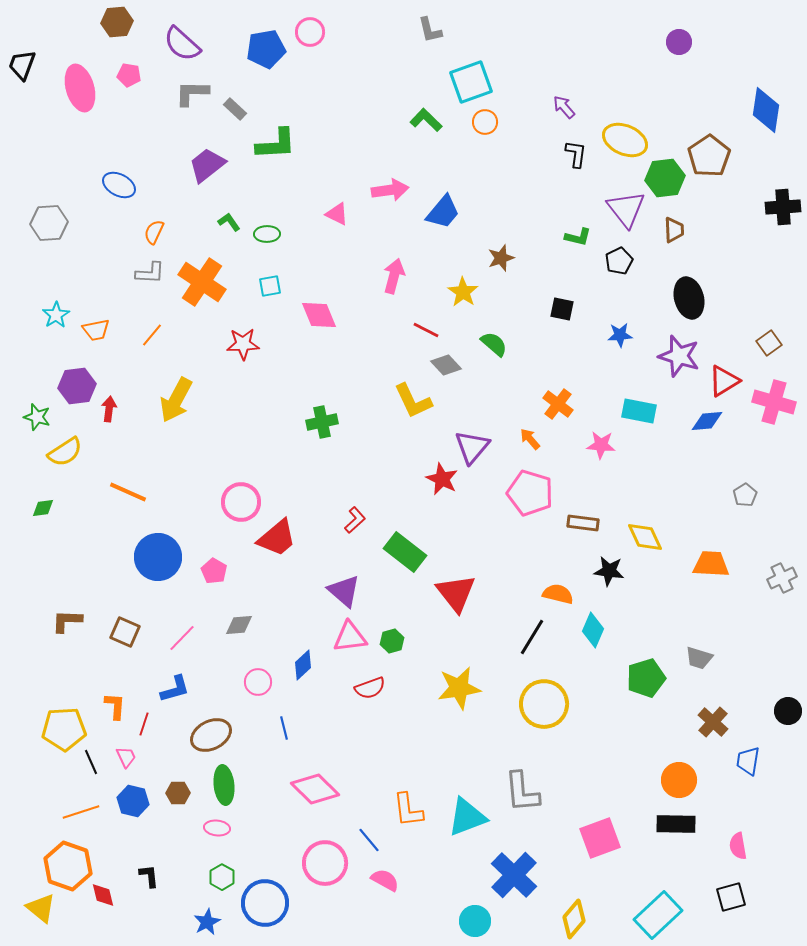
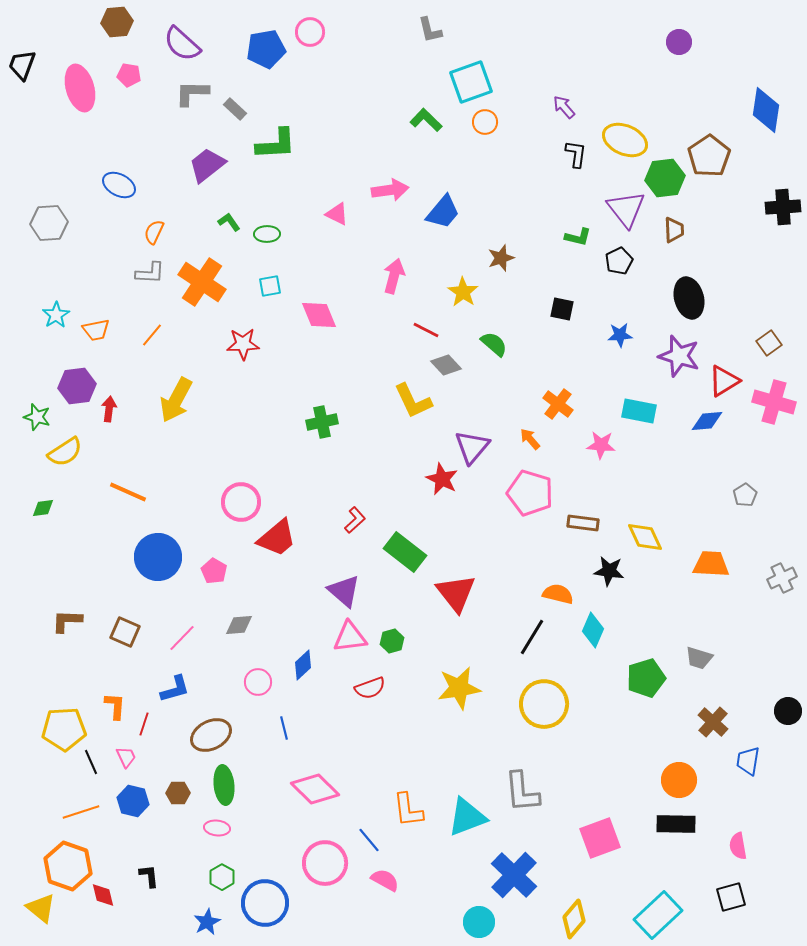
cyan circle at (475, 921): moved 4 px right, 1 px down
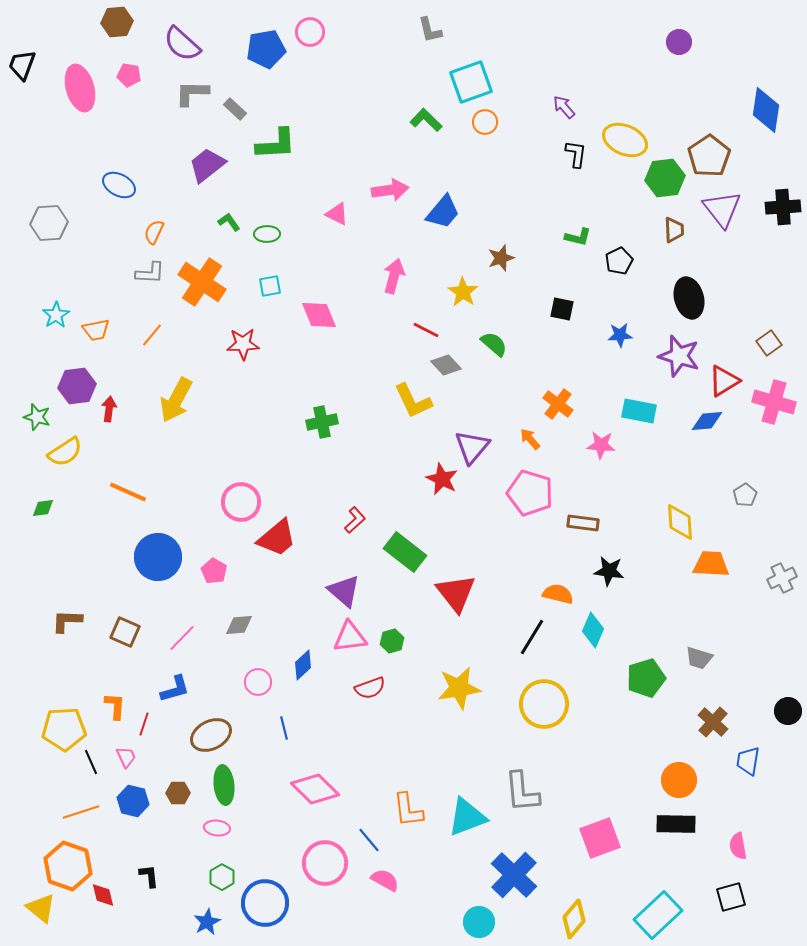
purple triangle at (626, 209): moved 96 px right
yellow diamond at (645, 537): moved 35 px right, 15 px up; rotated 21 degrees clockwise
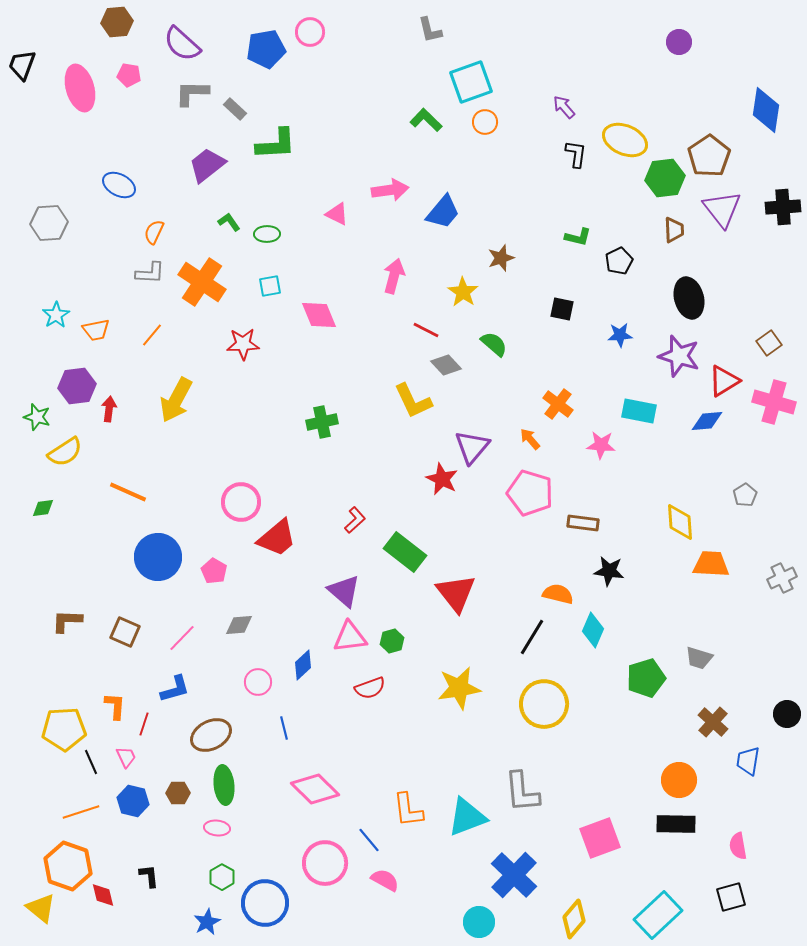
black circle at (788, 711): moved 1 px left, 3 px down
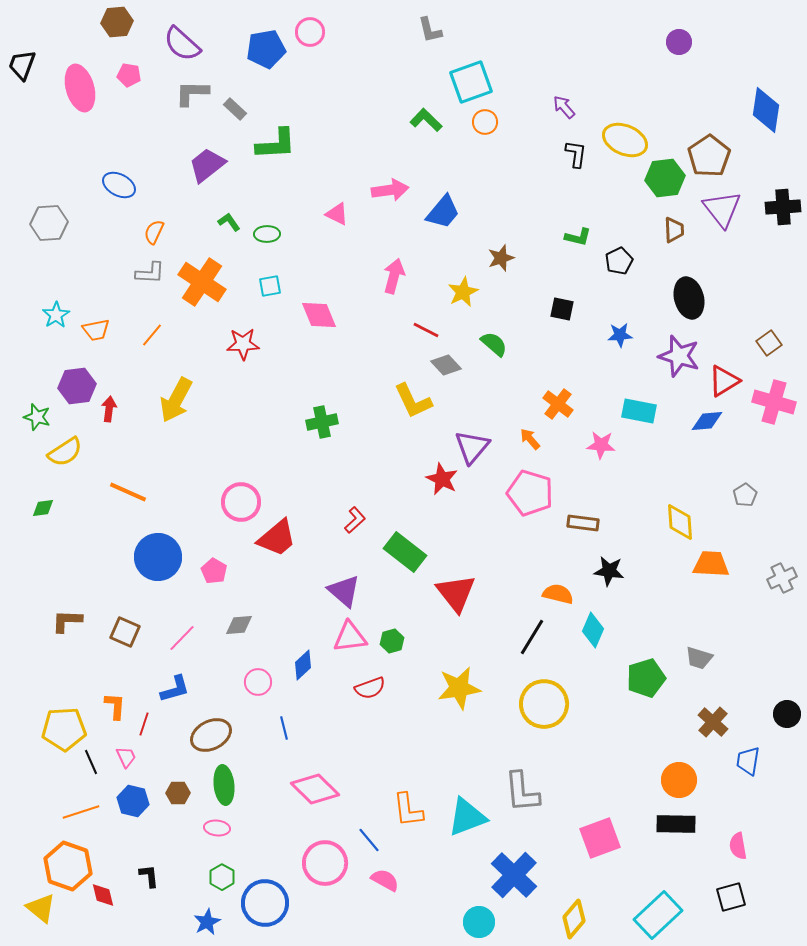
yellow star at (463, 292): rotated 12 degrees clockwise
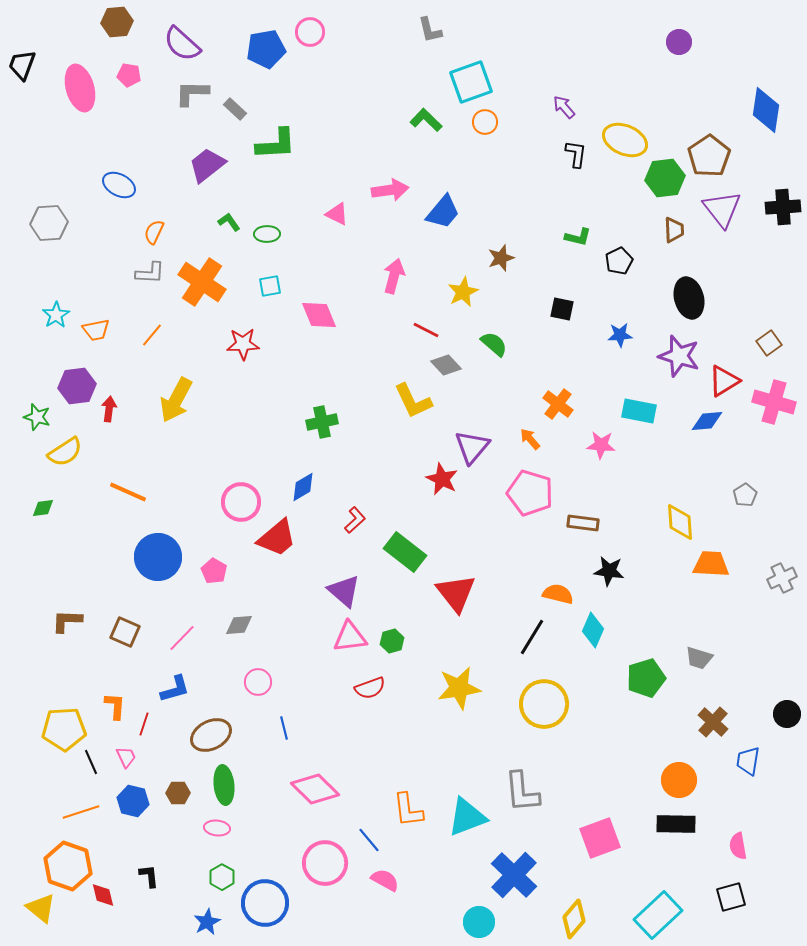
blue diamond at (303, 665): moved 178 px up; rotated 12 degrees clockwise
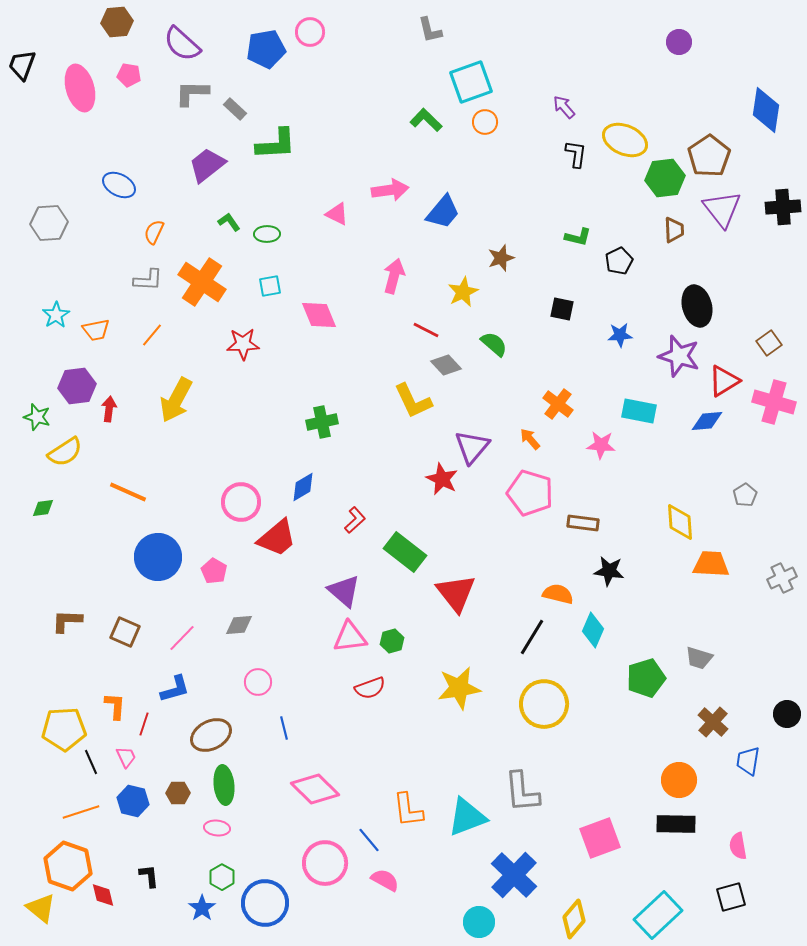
gray L-shape at (150, 273): moved 2 px left, 7 px down
black ellipse at (689, 298): moved 8 px right, 8 px down
blue star at (207, 922): moved 5 px left, 14 px up; rotated 8 degrees counterclockwise
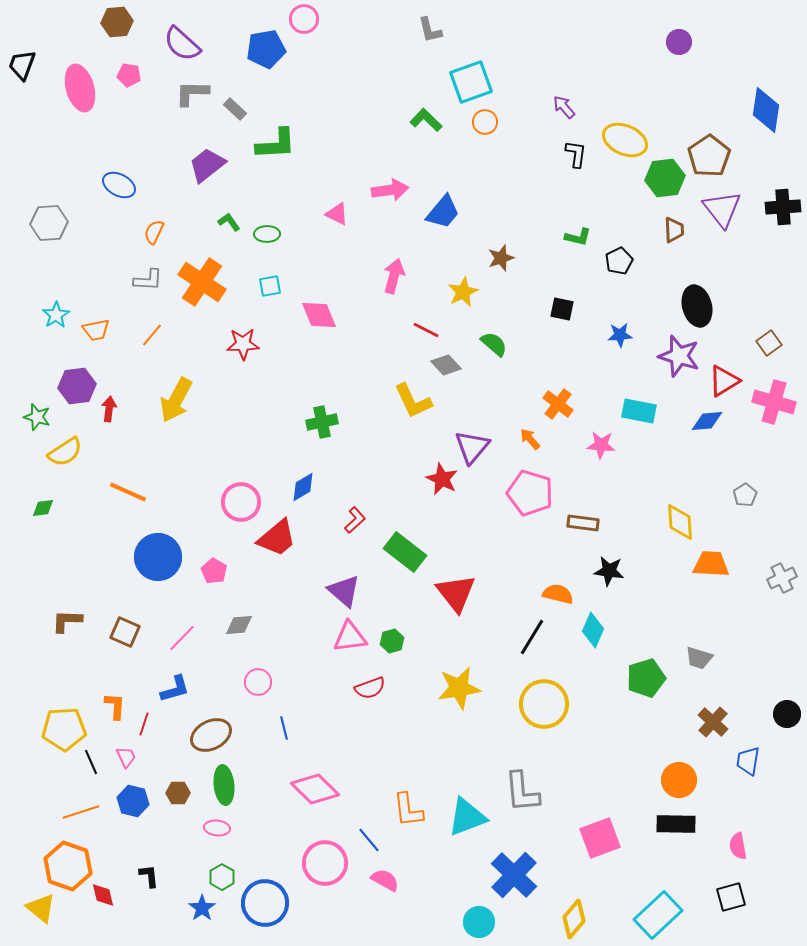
pink circle at (310, 32): moved 6 px left, 13 px up
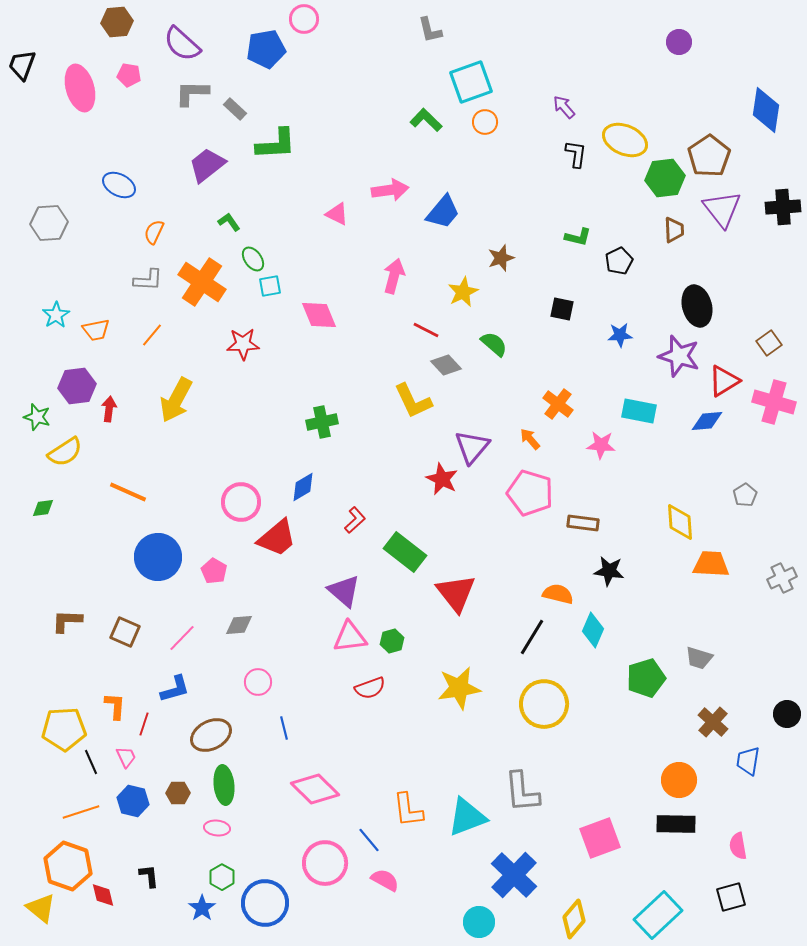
green ellipse at (267, 234): moved 14 px left, 25 px down; rotated 55 degrees clockwise
